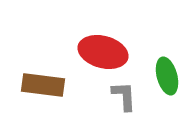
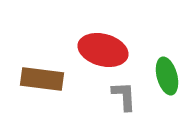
red ellipse: moved 2 px up
brown rectangle: moved 1 px left, 6 px up
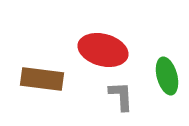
gray L-shape: moved 3 px left
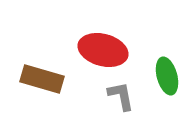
brown rectangle: rotated 9 degrees clockwise
gray L-shape: rotated 8 degrees counterclockwise
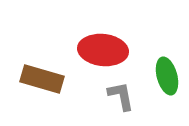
red ellipse: rotated 9 degrees counterclockwise
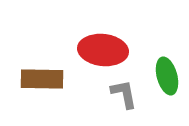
brown rectangle: rotated 15 degrees counterclockwise
gray L-shape: moved 3 px right, 2 px up
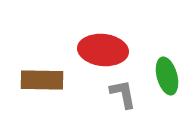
brown rectangle: moved 1 px down
gray L-shape: moved 1 px left
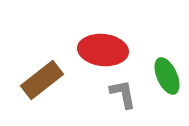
green ellipse: rotated 9 degrees counterclockwise
brown rectangle: rotated 39 degrees counterclockwise
